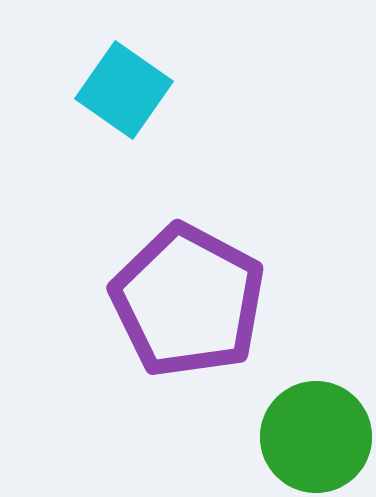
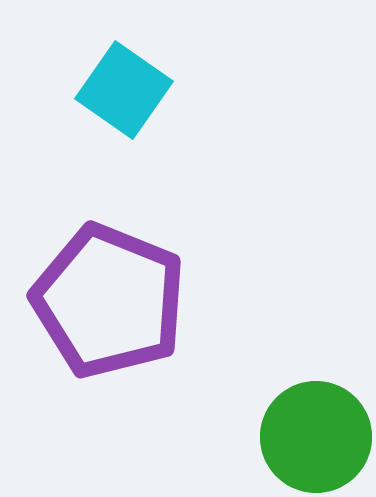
purple pentagon: moved 79 px left; rotated 6 degrees counterclockwise
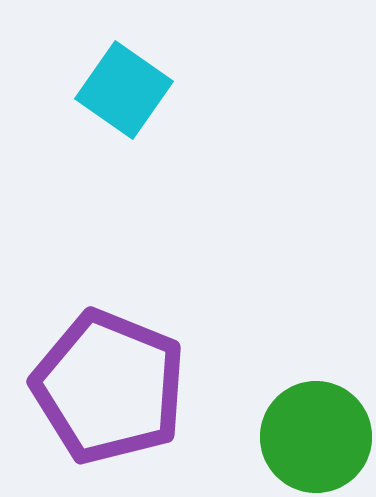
purple pentagon: moved 86 px down
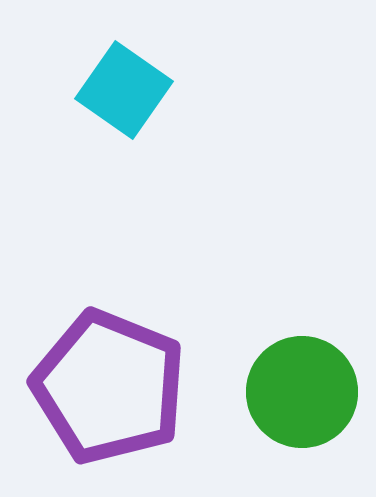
green circle: moved 14 px left, 45 px up
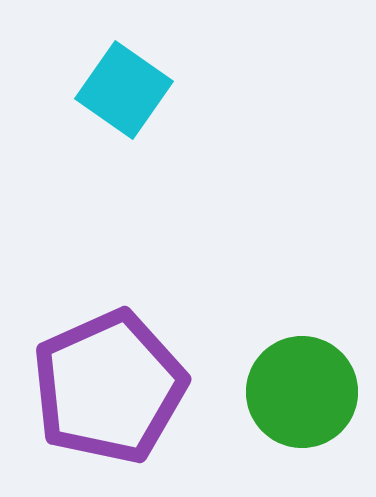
purple pentagon: rotated 26 degrees clockwise
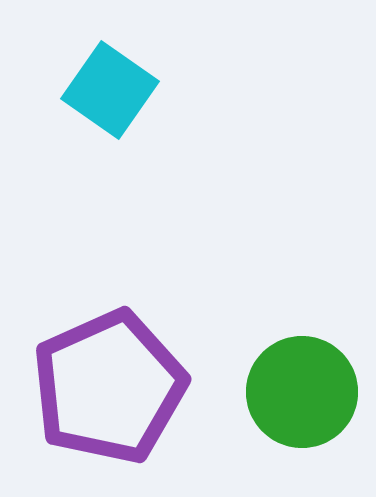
cyan square: moved 14 px left
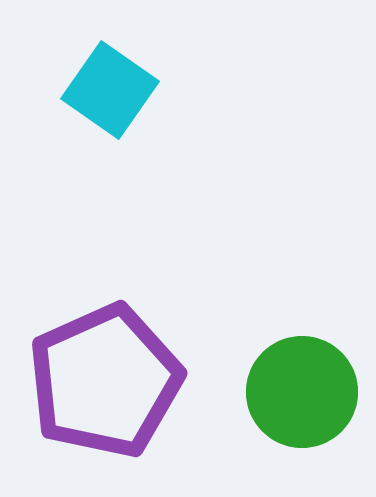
purple pentagon: moved 4 px left, 6 px up
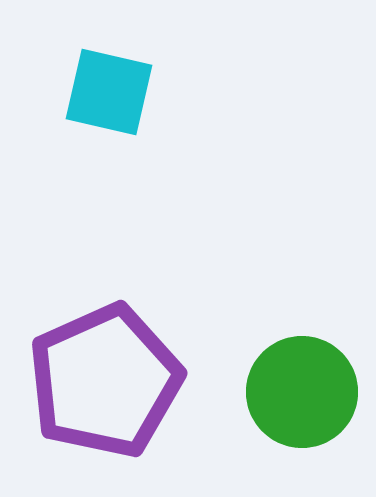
cyan square: moved 1 px left, 2 px down; rotated 22 degrees counterclockwise
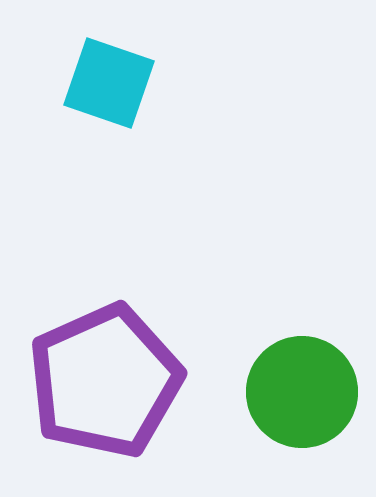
cyan square: moved 9 px up; rotated 6 degrees clockwise
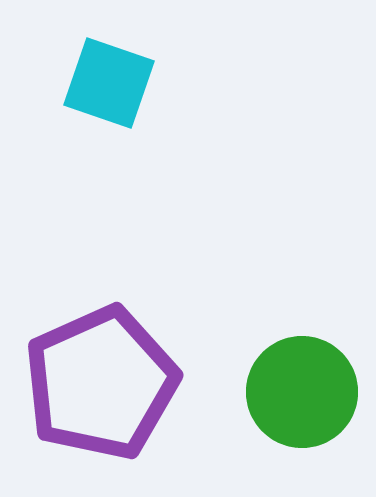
purple pentagon: moved 4 px left, 2 px down
